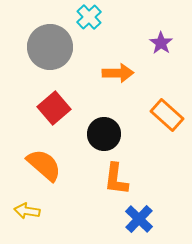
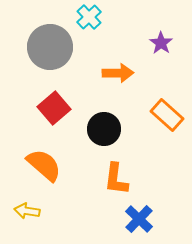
black circle: moved 5 px up
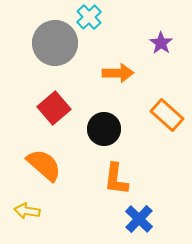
gray circle: moved 5 px right, 4 px up
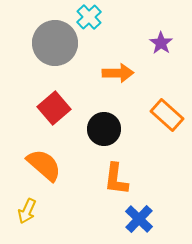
yellow arrow: rotated 75 degrees counterclockwise
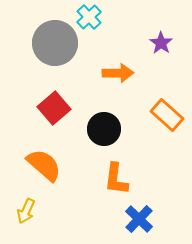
yellow arrow: moved 1 px left
